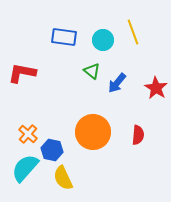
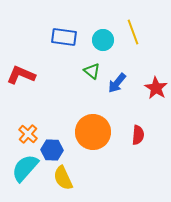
red L-shape: moved 1 px left, 2 px down; rotated 12 degrees clockwise
blue hexagon: rotated 10 degrees counterclockwise
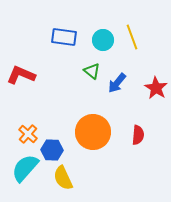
yellow line: moved 1 px left, 5 px down
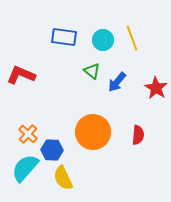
yellow line: moved 1 px down
blue arrow: moved 1 px up
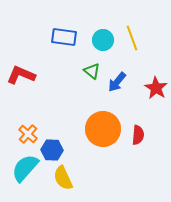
orange circle: moved 10 px right, 3 px up
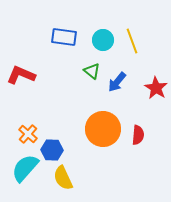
yellow line: moved 3 px down
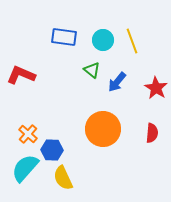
green triangle: moved 1 px up
red semicircle: moved 14 px right, 2 px up
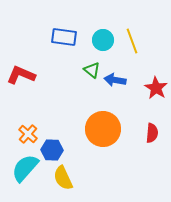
blue arrow: moved 2 px left, 2 px up; rotated 60 degrees clockwise
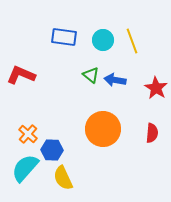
green triangle: moved 1 px left, 5 px down
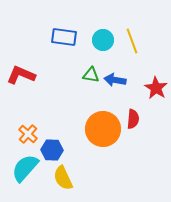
green triangle: rotated 30 degrees counterclockwise
red semicircle: moved 19 px left, 14 px up
